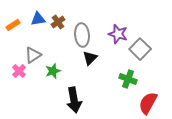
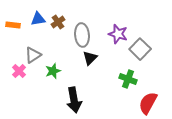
orange rectangle: rotated 40 degrees clockwise
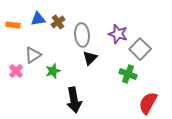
pink cross: moved 3 px left
green cross: moved 5 px up
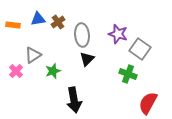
gray square: rotated 10 degrees counterclockwise
black triangle: moved 3 px left, 1 px down
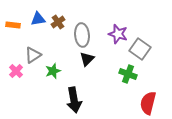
red semicircle: rotated 15 degrees counterclockwise
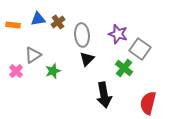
green cross: moved 4 px left, 6 px up; rotated 18 degrees clockwise
black arrow: moved 30 px right, 5 px up
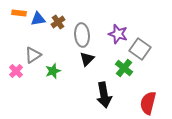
orange rectangle: moved 6 px right, 12 px up
